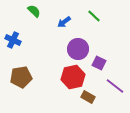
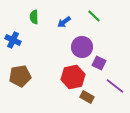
green semicircle: moved 6 px down; rotated 136 degrees counterclockwise
purple circle: moved 4 px right, 2 px up
brown pentagon: moved 1 px left, 1 px up
brown rectangle: moved 1 px left
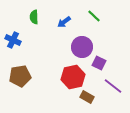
purple line: moved 2 px left
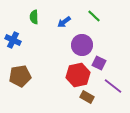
purple circle: moved 2 px up
red hexagon: moved 5 px right, 2 px up
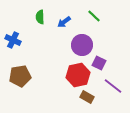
green semicircle: moved 6 px right
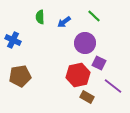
purple circle: moved 3 px right, 2 px up
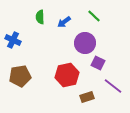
purple square: moved 1 px left
red hexagon: moved 11 px left
brown rectangle: rotated 48 degrees counterclockwise
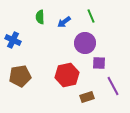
green line: moved 3 px left; rotated 24 degrees clockwise
purple square: moved 1 px right; rotated 24 degrees counterclockwise
purple line: rotated 24 degrees clockwise
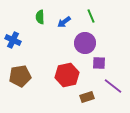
purple line: rotated 24 degrees counterclockwise
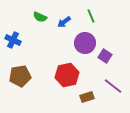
green semicircle: rotated 64 degrees counterclockwise
purple square: moved 6 px right, 7 px up; rotated 32 degrees clockwise
